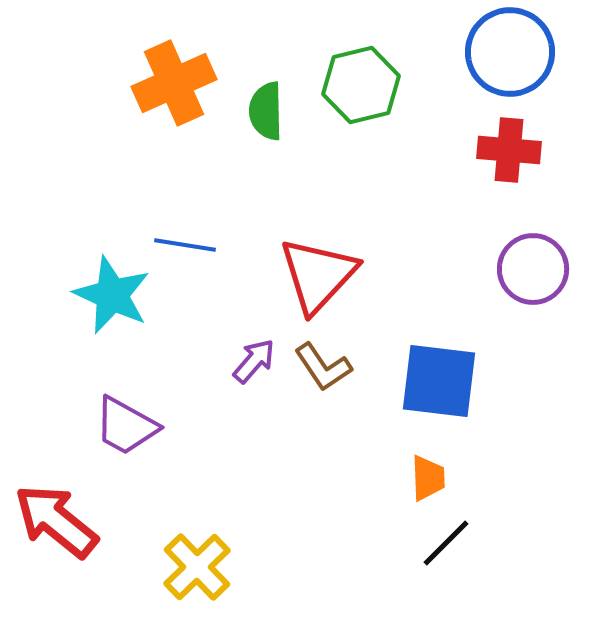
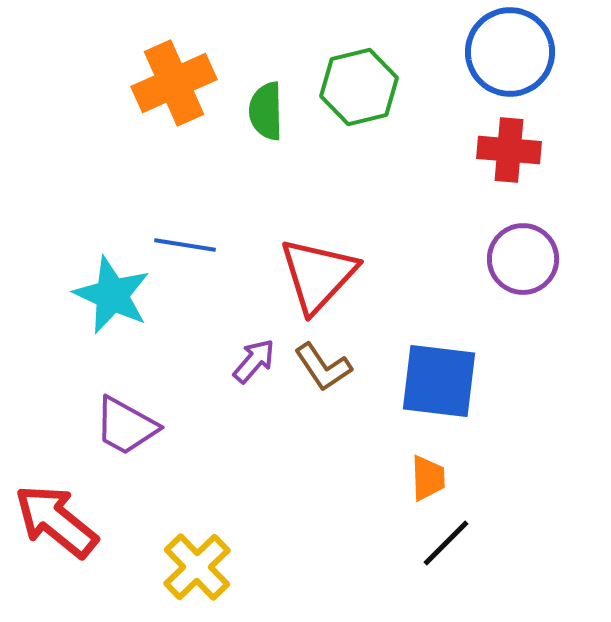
green hexagon: moved 2 px left, 2 px down
purple circle: moved 10 px left, 10 px up
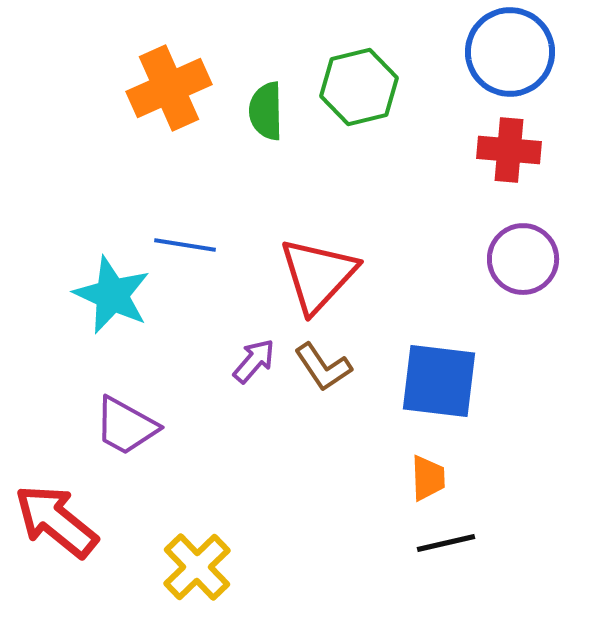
orange cross: moved 5 px left, 5 px down
black line: rotated 32 degrees clockwise
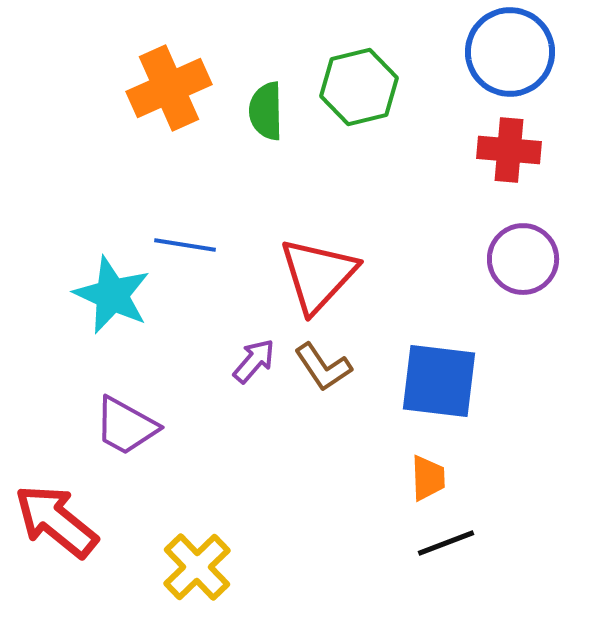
black line: rotated 8 degrees counterclockwise
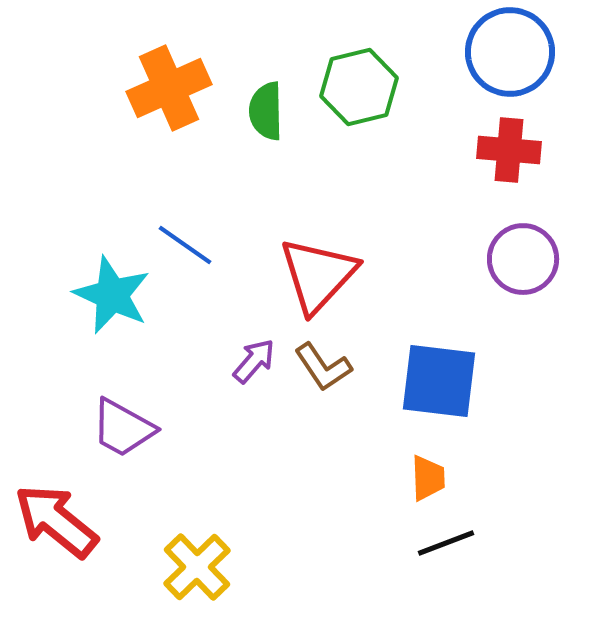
blue line: rotated 26 degrees clockwise
purple trapezoid: moved 3 px left, 2 px down
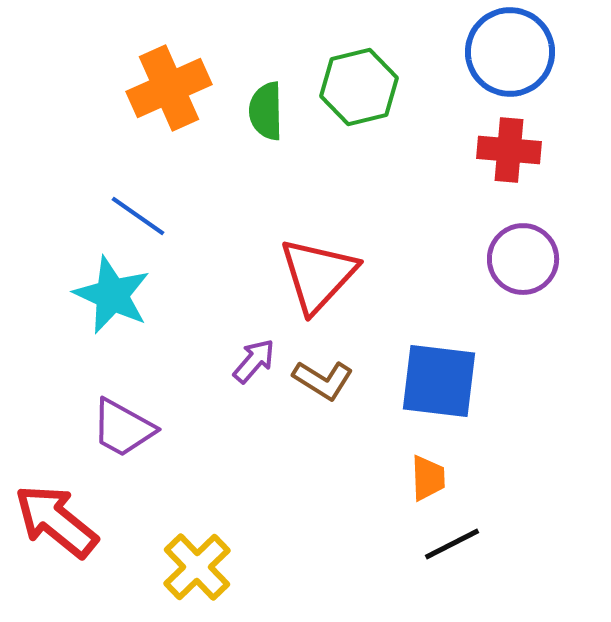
blue line: moved 47 px left, 29 px up
brown L-shape: moved 13 px down; rotated 24 degrees counterclockwise
black line: moved 6 px right, 1 px down; rotated 6 degrees counterclockwise
